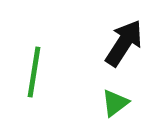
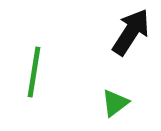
black arrow: moved 7 px right, 11 px up
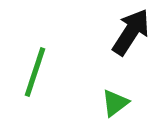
green line: moved 1 px right; rotated 9 degrees clockwise
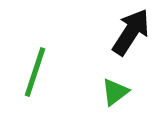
green triangle: moved 11 px up
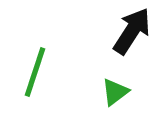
black arrow: moved 1 px right, 1 px up
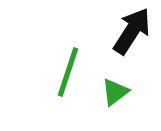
green line: moved 33 px right
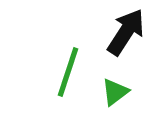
black arrow: moved 6 px left, 1 px down
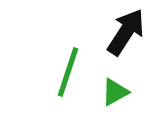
green triangle: rotated 8 degrees clockwise
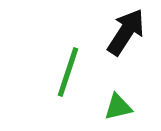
green triangle: moved 3 px right, 15 px down; rotated 16 degrees clockwise
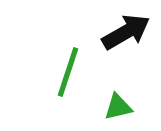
black arrow: rotated 27 degrees clockwise
